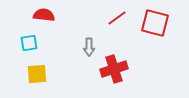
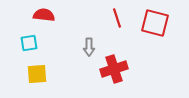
red line: rotated 72 degrees counterclockwise
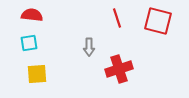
red semicircle: moved 12 px left
red square: moved 3 px right, 2 px up
red cross: moved 5 px right
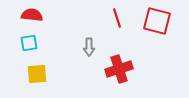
red square: moved 1 px left
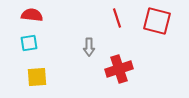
yellow square: moved 3 px down
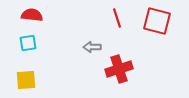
cyan square: moved 1 px left
gray arrow: moved 3 px right; rotated 90 degrees clockwise
yellow square: moved 11 px left, 3 px down
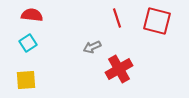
cyan square: rotated 24 degrees counterclockwise
gray arrow: rotated 24 degrees counterclockwise
red cross: rotated 12 degrees counterclockwise
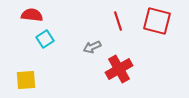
red line: moved 1 px right, 3 px down
cyan square: moved 17 px right, 4 px up
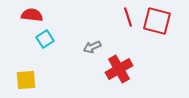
red line: moved 10 px right, 4 px up
